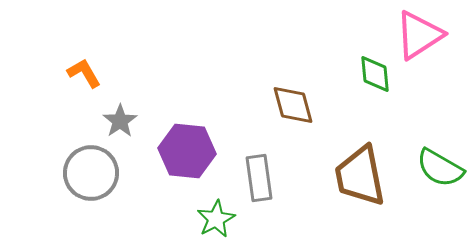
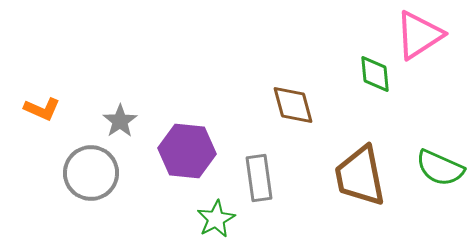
orange L-shape: moved 42 px left, 36 px down; rotated 144 degrees clockwise
green semicircle: rotated 6 degrees counterclockwise
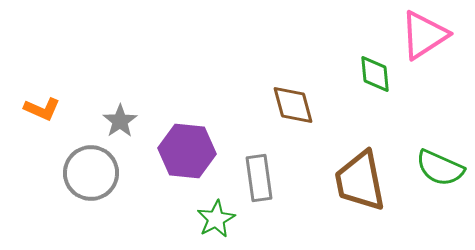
pink triangle: moved 5 px right
brown trapezoid: moved 5 px down
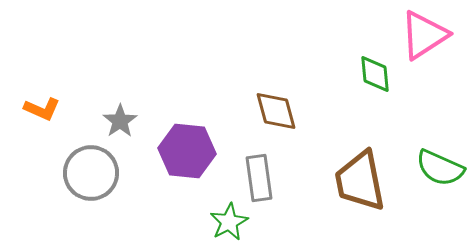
brown diamond: moved 17 px left, 6 px down
green star: moved 13 px right, 3 px down
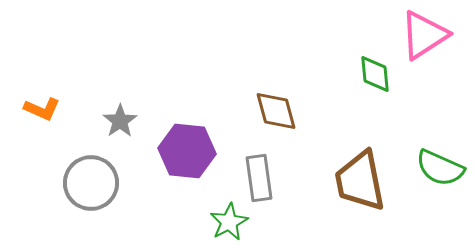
gray circle: moved 10 px down
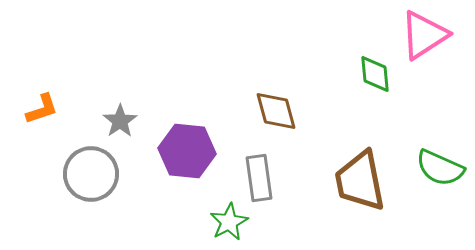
orange L-shape: rotated 42 degrees counterclockwise
gray circle: moved 9 px up
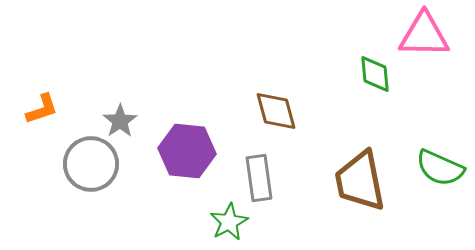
pink triangle: rotated 34 degrees clockwise
gray circle: moved 10 px up
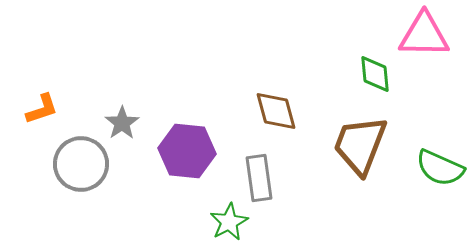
gray star: moved 2 px right, 2 px down
gray circle: moved 10 px left
brown trapezoid: moved 36 px up; rotated 32 degrees clockwise
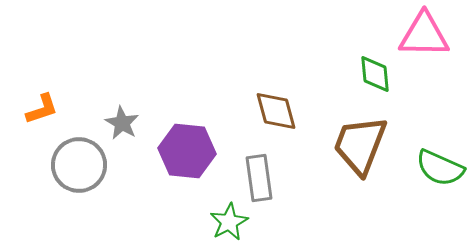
gray star: rotated 8 degrees counterclockwise
gray circle: moved 2 px left, 1 px down
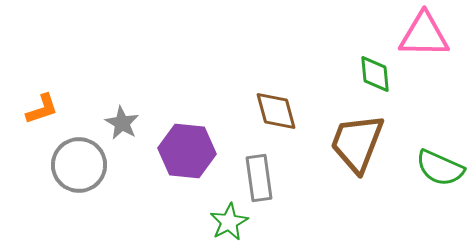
brown trapezoid: moved 3 px left, 2 px up
